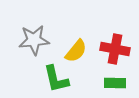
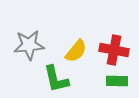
gray star: moved 5 px left, 5 px down
red cross: moved 1 px left, 1 px down
green rectangle: moved 2 px right, 2 px up
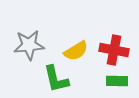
yellow semicircle: rotated 20 degrees clockwise
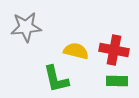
gray star: moved 3 px left, 18 px up
yellow semicircle: rotated 135 degrees counterclockwise
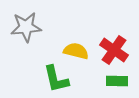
red cross: rotated 24 degrees clockwise
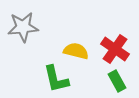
gray star: moved 3 px left
red cross: moved 1 px right, 1 px up
green rectangle: rotated 60 degrees clockwise
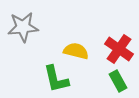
red cross: moved 4 px right
green rectangle: moved 1 px right
